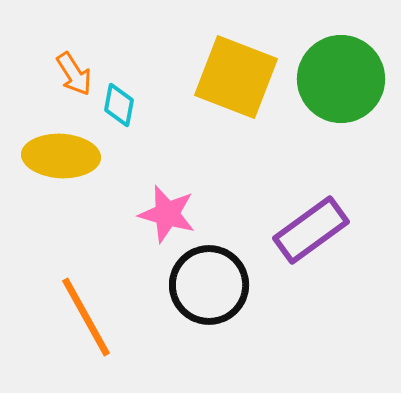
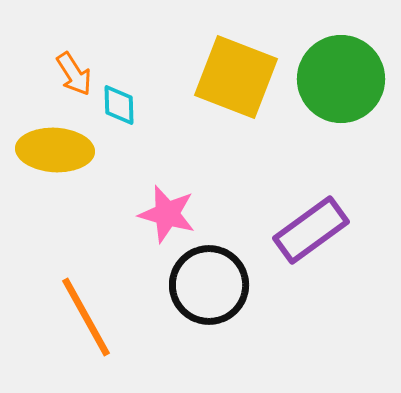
cyan diamond: rotated 12 degrees counterclockwise
yellow ellipse: moved 6 px left, 6 px up
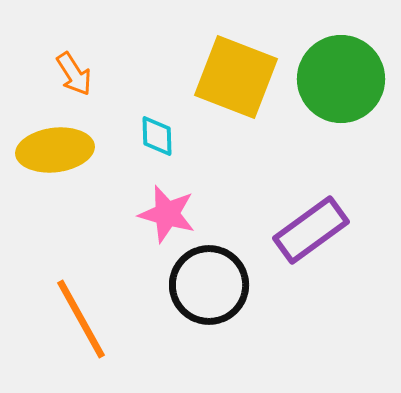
cyan diamond: moved 38 px right, 31 px down
yellow ellipse: rotated 10 degrees counterclockwise
orange line: moved 5 px left, 2 px down
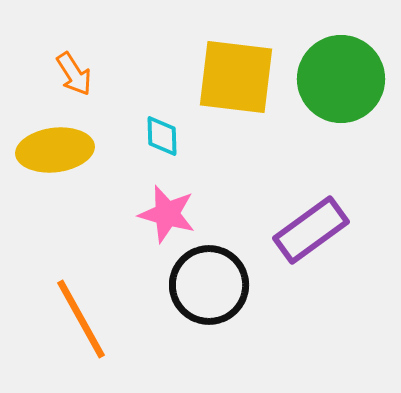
yellow square: rotated 14 degrees counterclockwise
cyan diamond: moved 5 px right
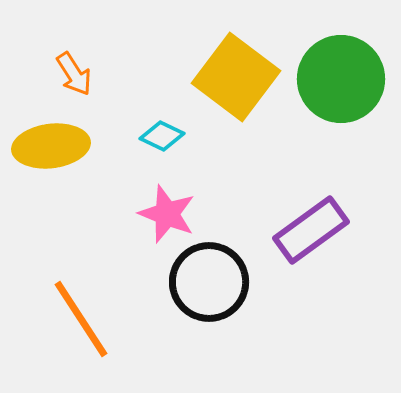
yellow square: rotated 30 degrees clockwise
cyan diamond: rotated 63 degrees counterclockwise
yellow ellipse: moved 4 px left, 4 px up
pink star: rotated 6 degrees clockwise
black circle: moved 3 px up
orange line: rotated 4 degrees counterclockwise
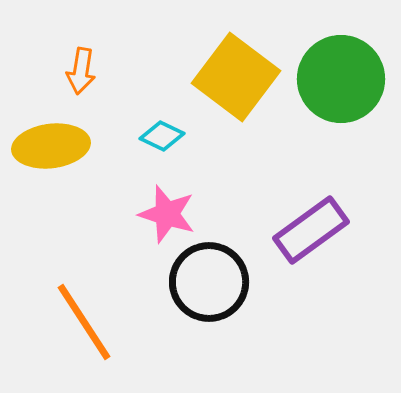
orange arrow: moved 7 px right, 3 px up; rotated 42 degrees clockwise
pink star: rotated 4 degrees counterclockwise
orange line: moved 3 px right, 3 px down
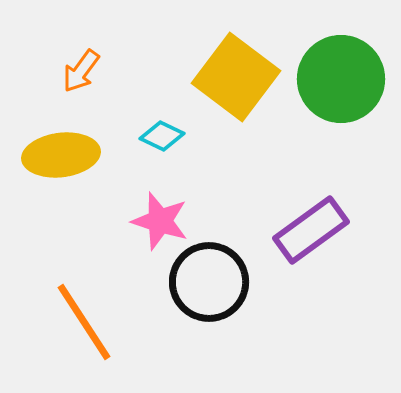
orange arrow: rotated 27 degrees clockwise
yellow ellipse: moved 10 px right, 9 px down
pink star: moved 7 px left, 7 px down
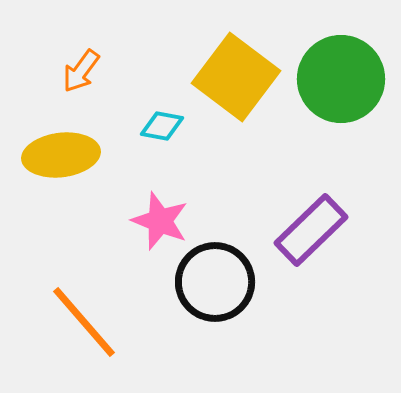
cyan diamond: moved 10 px up; rotated 15 degrees counterclockwise
pink star: rotated 4 degrees clockwise
purple rectangle: rotated 8 degrees counterclockwise
black circle: moved 6 px right
orange line: rotated 8 degrees counterclockwise
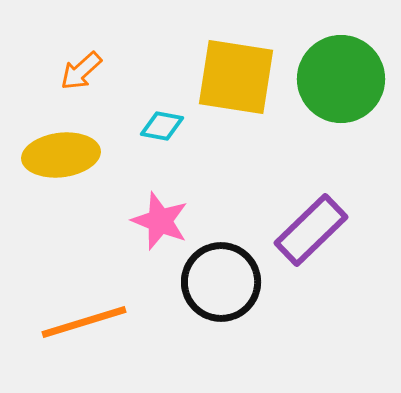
orange arrow: rotated 12 degrees clockwise
yellow square: rotated 28 degrees counterclockwise
black circle: moved 6 px right
orange line: rotated 66 degrees counterclockwise
